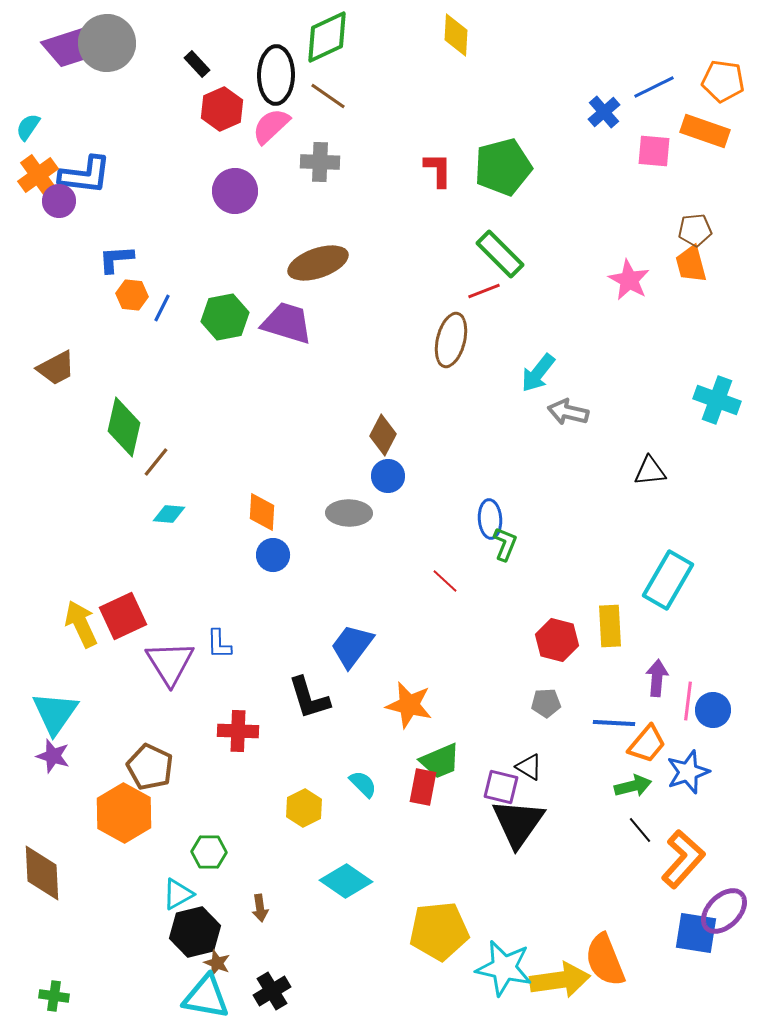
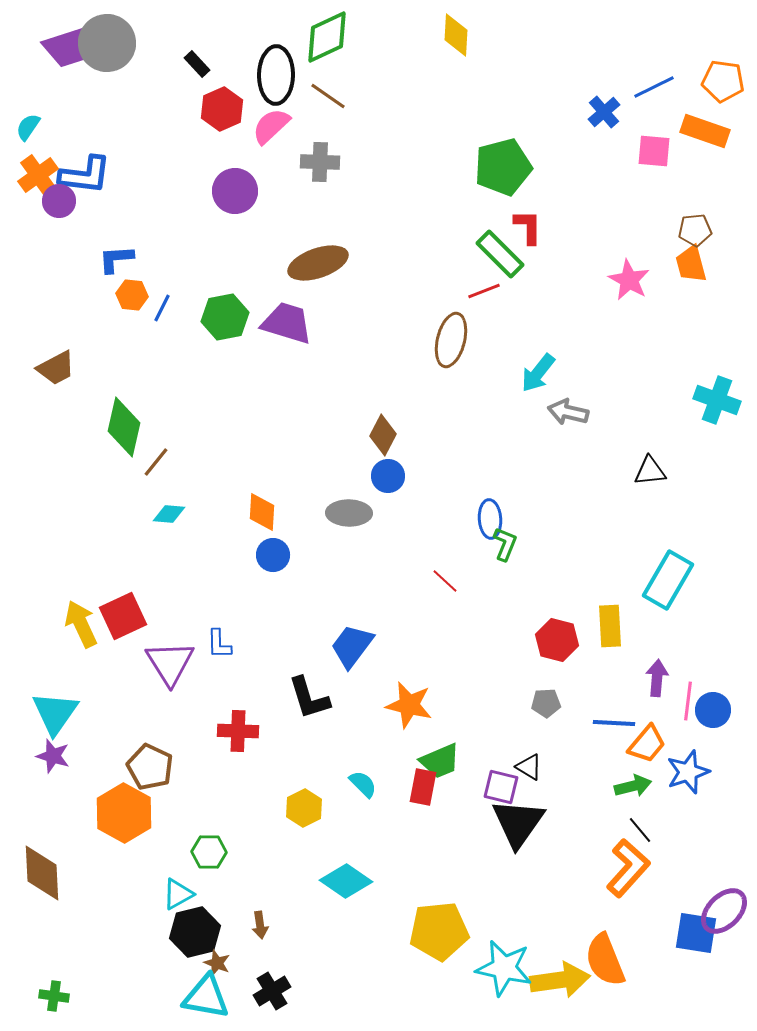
red L-shape at (438, 170): moved 90 px right, 57 px down
orange L-shape at (683, 859): moved 55 px left, 9 px down
brown arrow at (260, 908): moved 17 px down
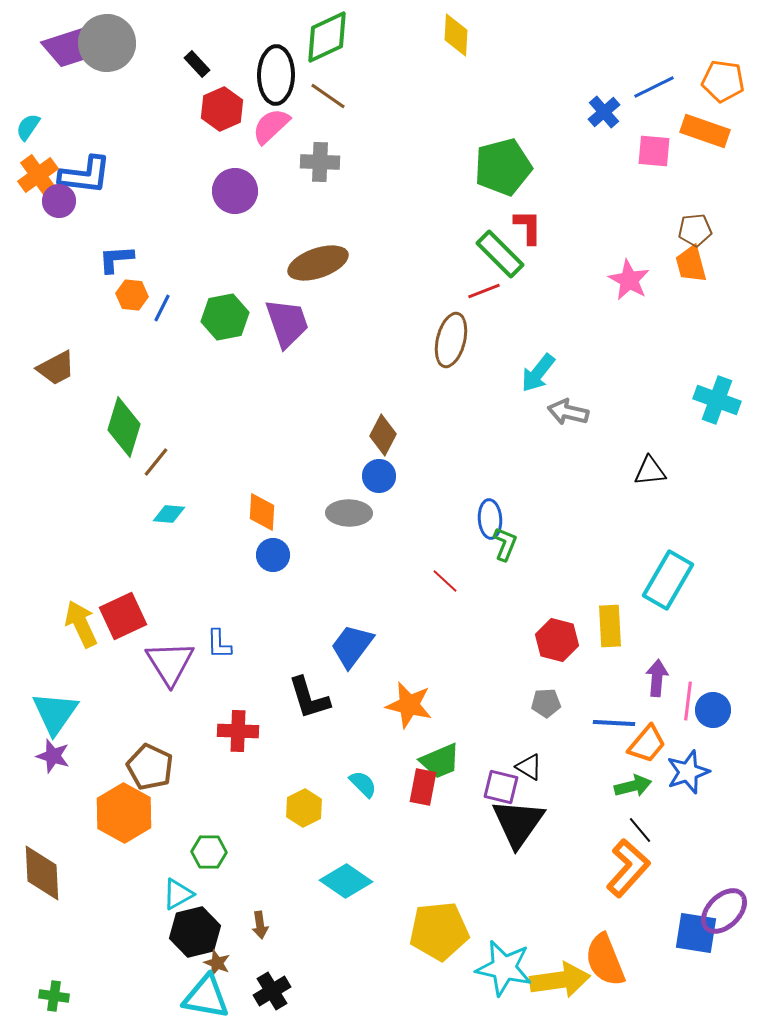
purple trapezoid at (287, 323): rotated 54 degrees clockwise
green diamond at (124, 427): rotated 4 degrees clockwise
blue circle at (388, 476): moved 9 px left
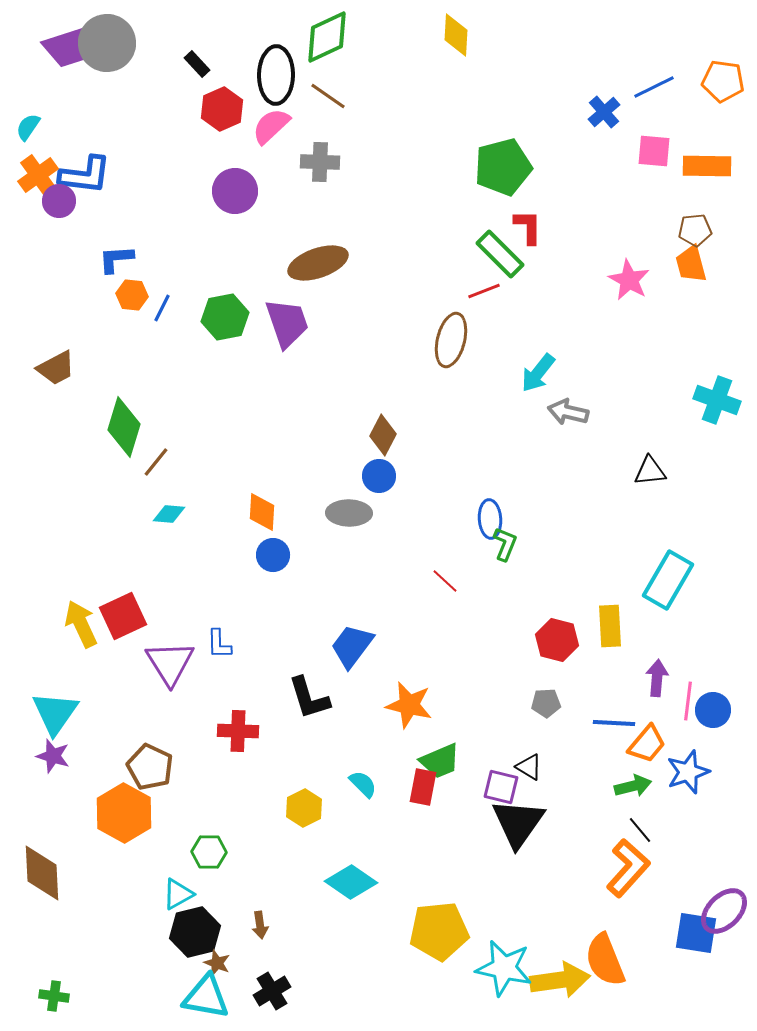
orange rectangle at (705, 131): moved 2 px right, 35 px down; rotated 18 degrees counterclockwise
cyan diamond at (346, 881): moved 5 px right, 1 px down
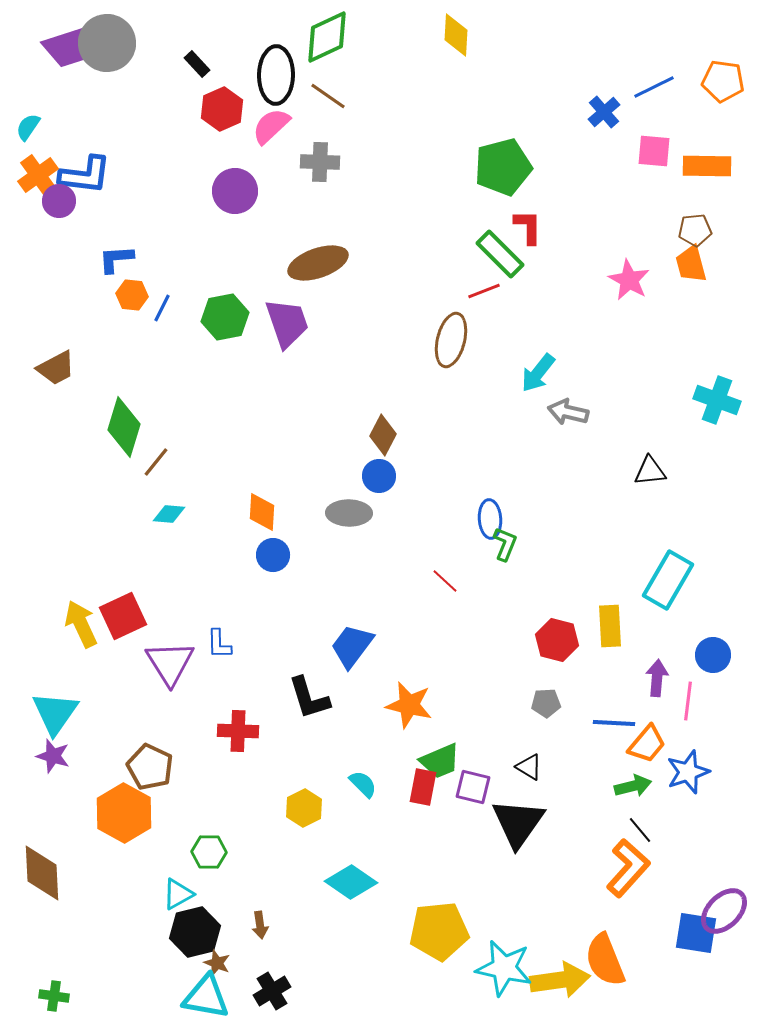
blue circle at (713, 710): moved 55 px up
purple square at (501, 787): moved 28 px left
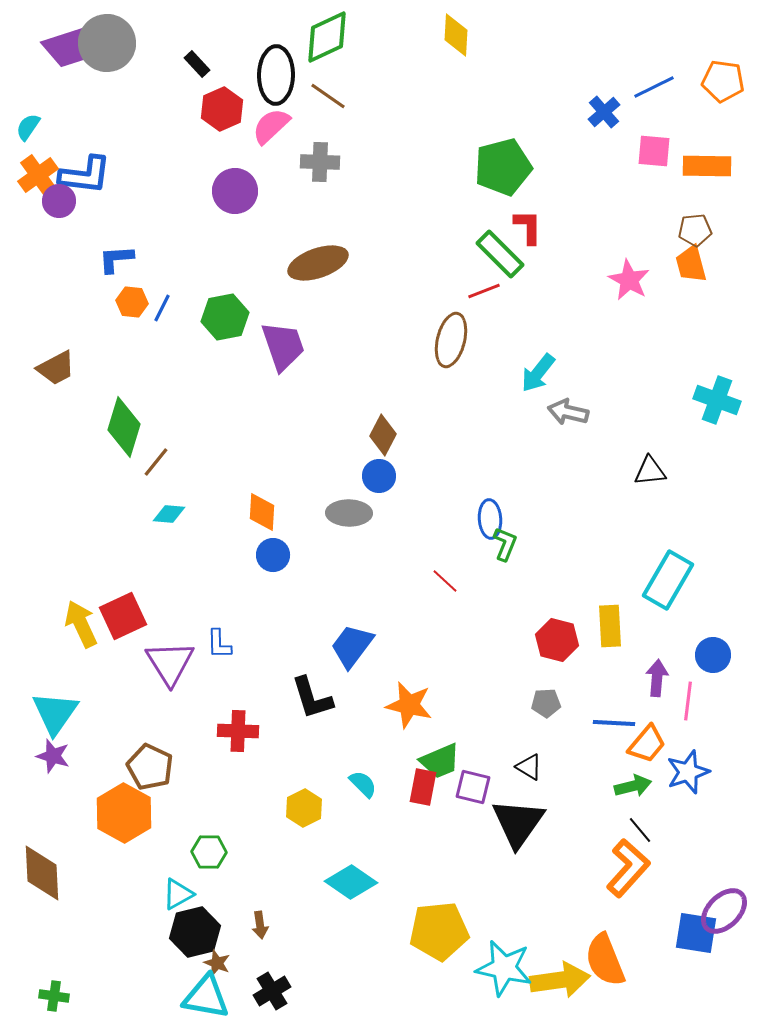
orange hexagon at (132, 295): moved 7 px down
purple trapezoid at (287, 323): moved 4 px left, 23 px down
black L-shape at (309, 698): moved 3 px right
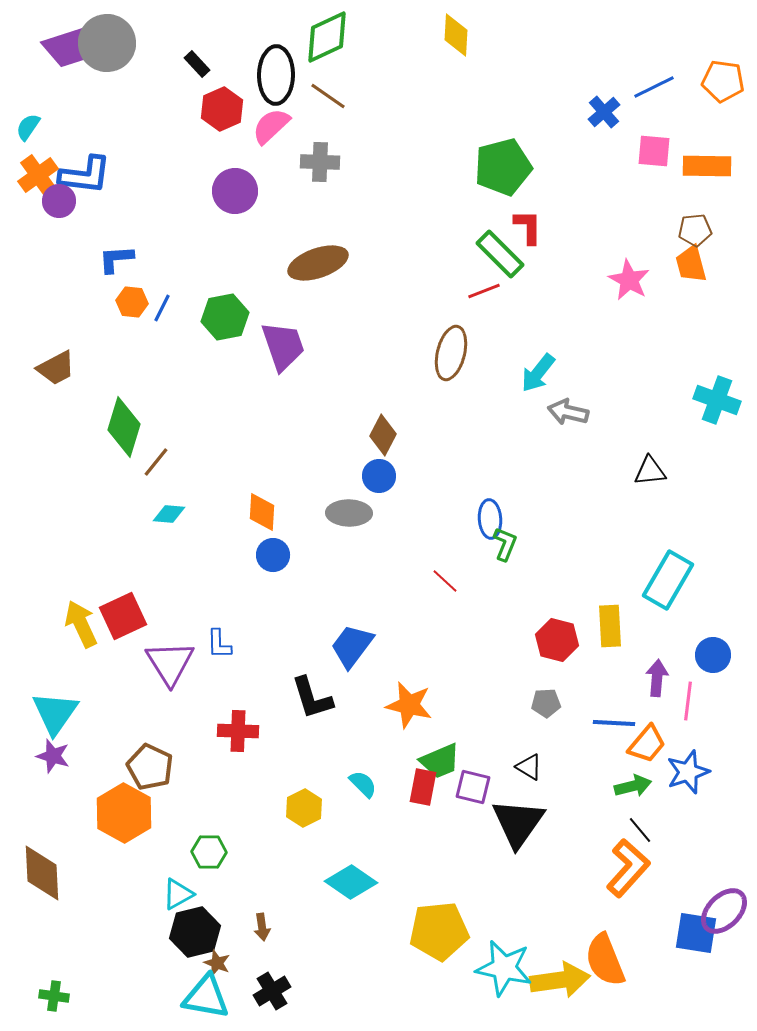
brown ellipse at (451, 340): moved 13 px down
brown arrow at (260, 925): moved 2 px right, 2 px down
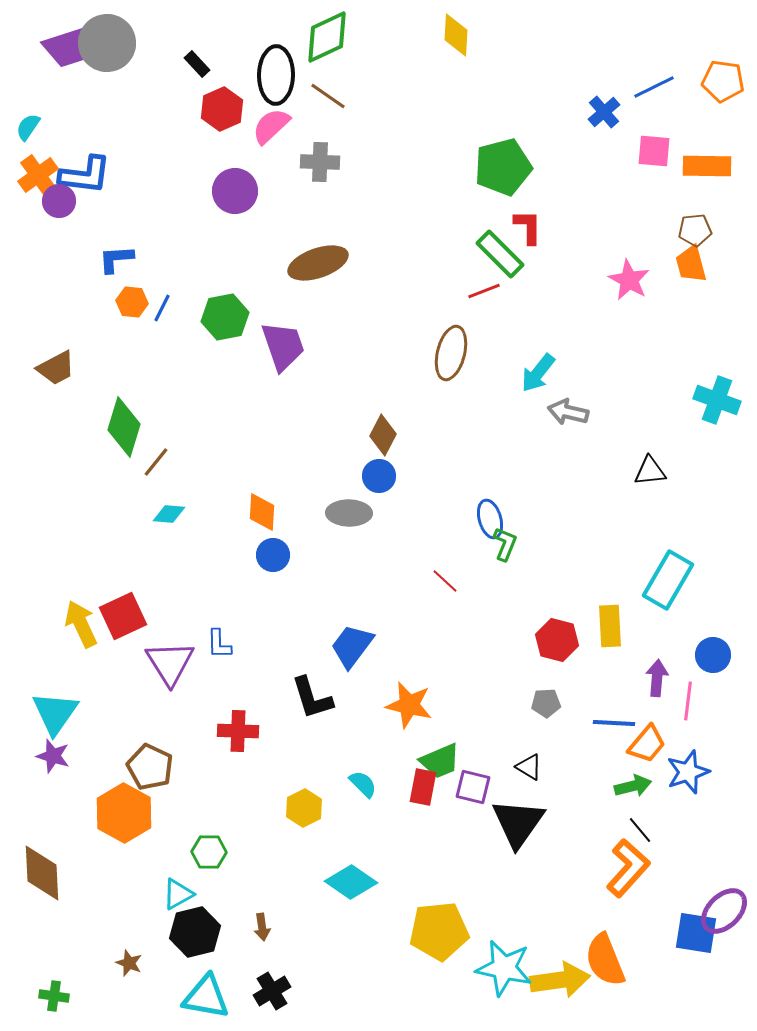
blue ellipse at (490, 519): rotated 12 degrees counterclockwise
brown star at (217, 963): moved 88 px left
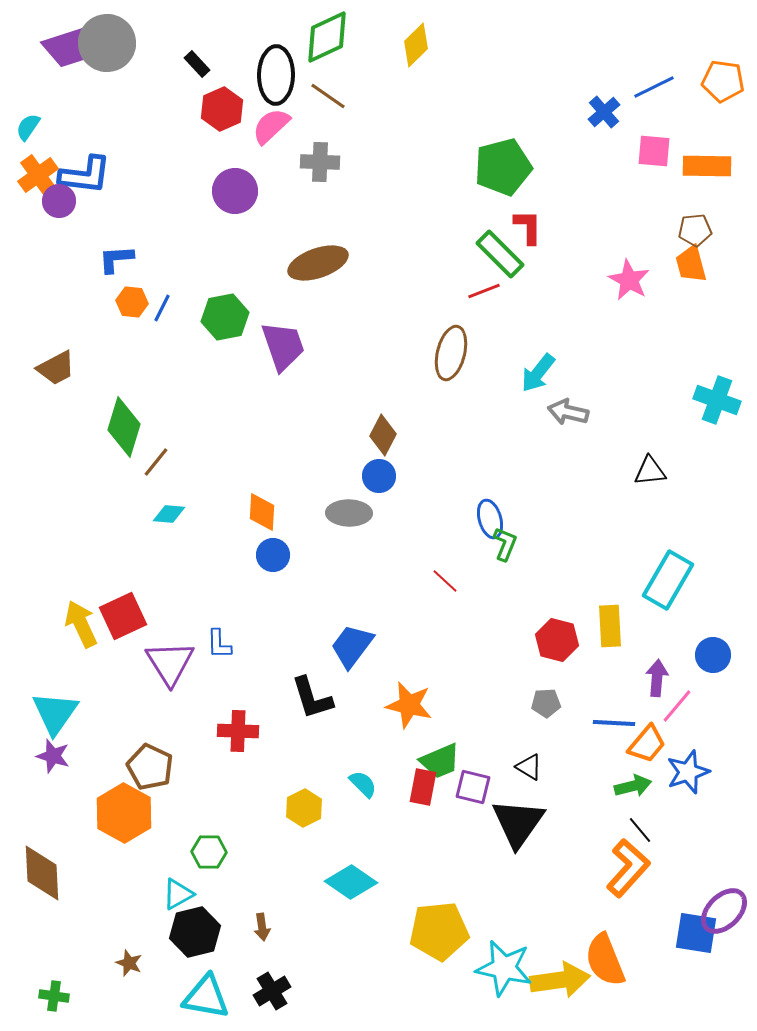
yellow diamond at (456, 35): moved 40 px left, 10 px down; rotated 42 degrees clockwise
pink line at (688, 701): moved 11 px left, 5 px down; rotated 33 degrees clockwise
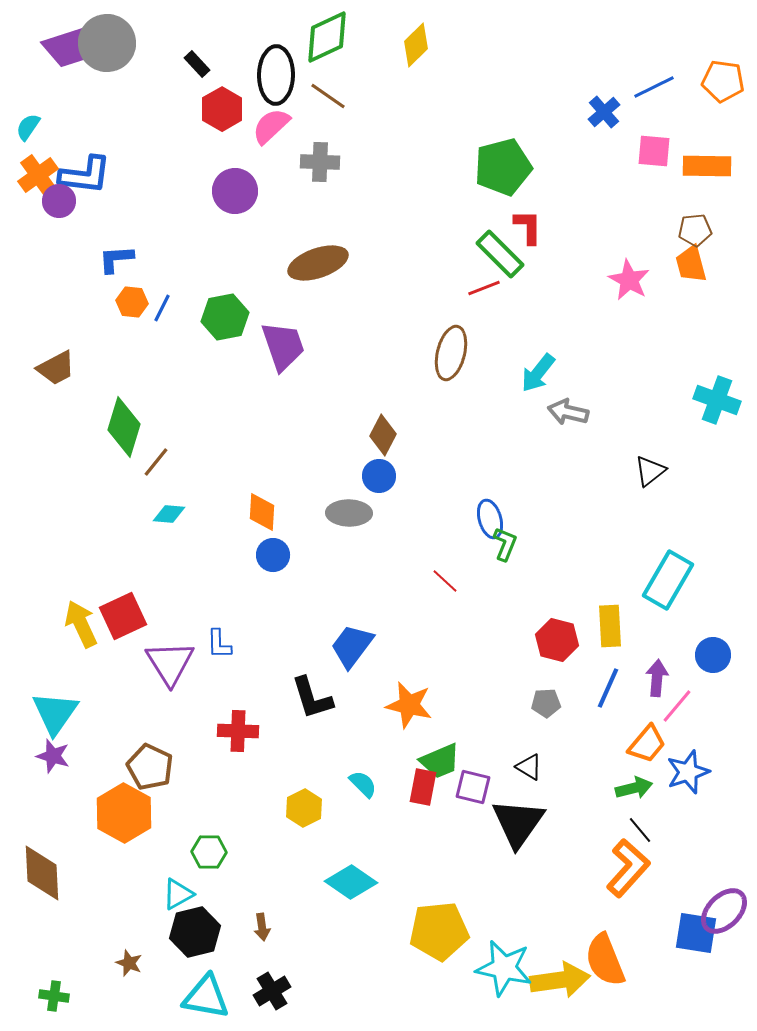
red hexagon at (222, 109): rotated 6 degrees counterclockwise
red line at (484, 291): moved 3 px up
black triangle at (650, 471): rotated 32 degrees counterclockwise
blue line at (614, 723): moved 6 px left, 35 px up; rotated 69 degrees counterclockwise
green arrow at (633, 786): moved 1 px right, 2 px down
